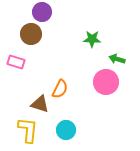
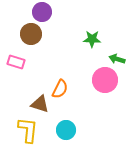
pink circle: moved 1 px left, 2 px up
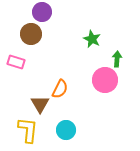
green star: rotated 24 degrees clockwise
green arrow: rotated 77 degrees clockwise
brown triangle: rotated 42 degrees clockwise
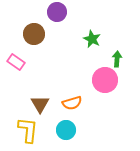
purple circle: moved 15 px right
brown circle: moved 3 px right
pink rectangle: rotated 18 degrees clockwise
orange semicircle: moved 12 px right, 14 px down; rotated 48 degrees clockwise
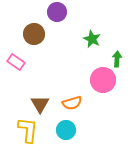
pink circle: moved 2 px left
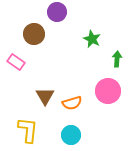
pink circle: moved 5 px right, 11 px down
brown triangle: moved 5 px right, 8 px up
cyan circle: moved 5 px right, 5 px down
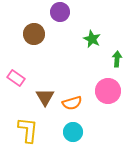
purple circle: moved 3 px right
pink rectangle: moved 16 px down
brown triangle: moved 1 px down
cyan circle: moved 2 px right, 3 px up
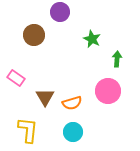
brown circle: moved 1 px down
